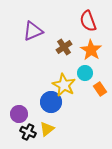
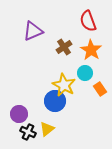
blue circle: moved 4 px right, 1 px up
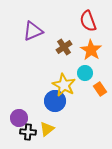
purple circle: moved 4 px down
black cross: rotated 21 degrees counterclockwise
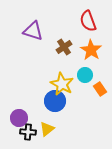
purple triangle: rotated 40 degrees clockwise
cyan circle: moved 2 px down
yellow star: moved 2 px left, 1 px up
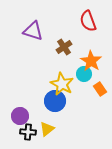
orange star: moved 11 px down
cyan circle: moved 1 px left, 1 px up
purple circle: moved 1 px right, 2 px up
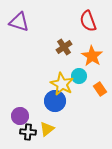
purple triangle: moved 14 px left, 9 px up
orange star: moved 1 px right, 5 px up
cyan circle: moved 5 px left, 2 px down
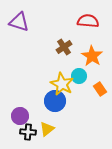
red semicircle: rotated 115 degrees clockwise
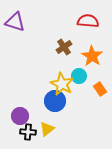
purple triangle: moved 4 px left
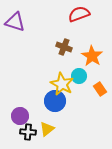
red semicircle: moved 9 px left, 7 px up; rotated 25 degrees counterclockwise
brown cross: rotated 35 degrees counterclockwise
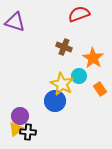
orange star: moved 1 px right, 2 px down
yellow triangle: moved 31 px left
